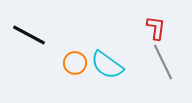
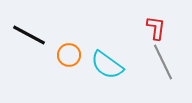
orange circle: moved 6 px left, 8 px up
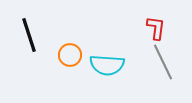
black line: rotated 44 degrees clockwise
orange circle: moved 1 px right
cyan semicircle: rotated 32 degrees counterclockwise
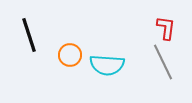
red L-shape: moved 10 px right
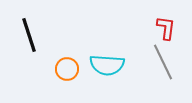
orange circle: moved 3 px left, 14 px down
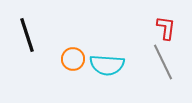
black line: moved 2 px left
orange circle: moved 6 px right, 10 px up
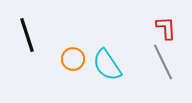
red L-shape: rotated 10 degrees counterclockwise
cyan semicircle: rotated 52 degrees clockwise
